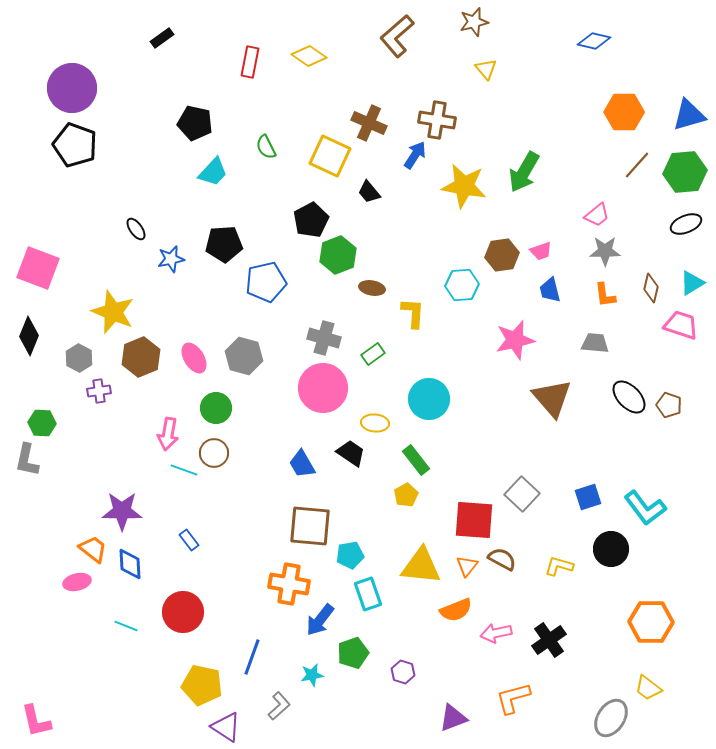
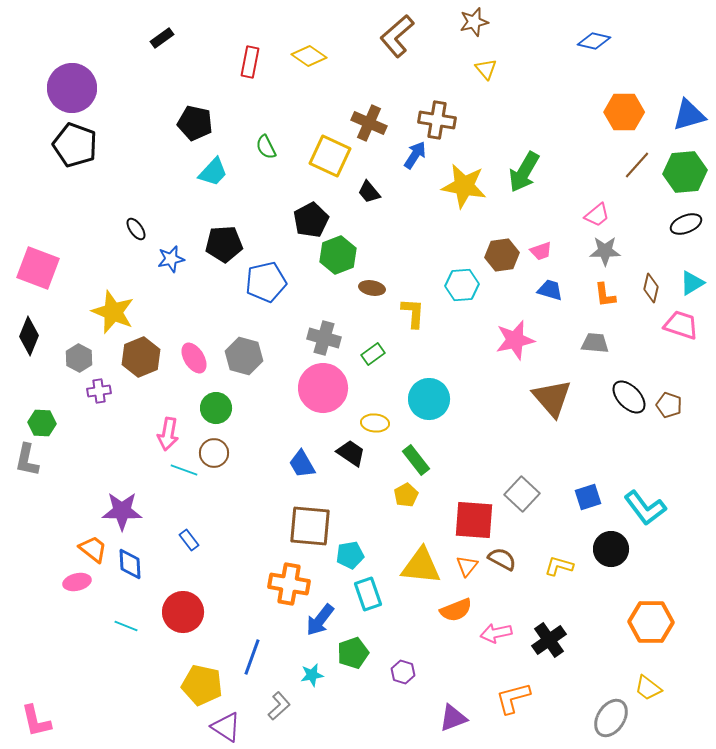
blue trapezoid at (550, 290): rotated 120 degrees clockwise
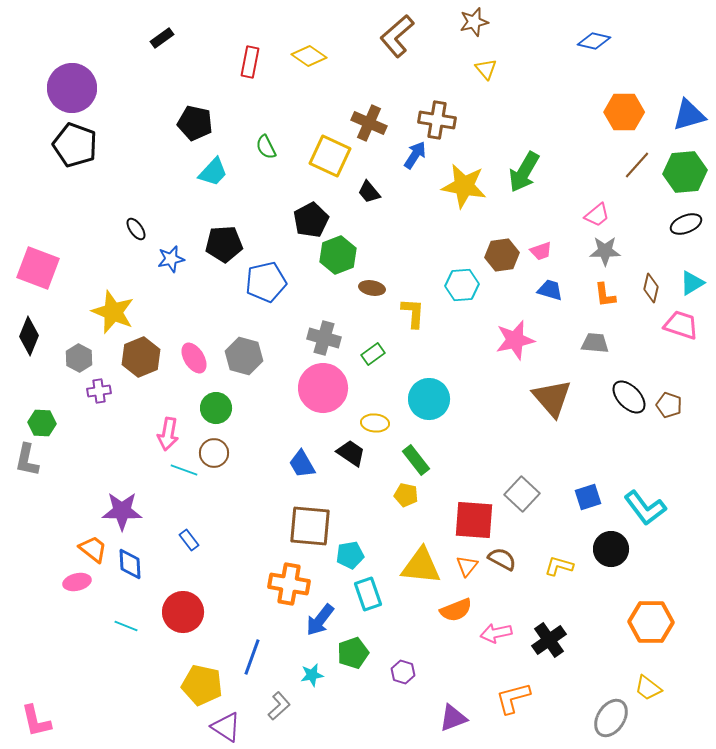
yellow pentagon at (406, 495): rotated 30 degrees counterclockwise
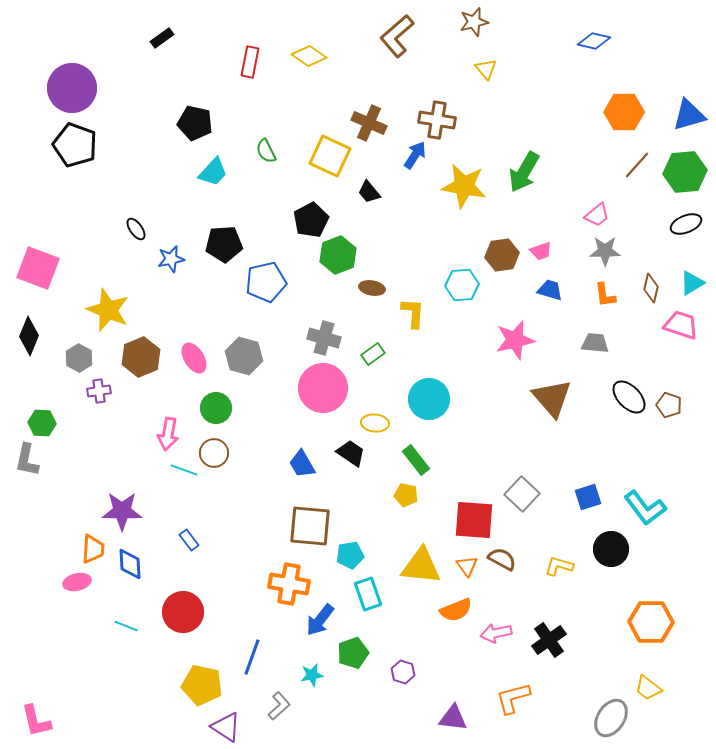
green semicircle at (266, 147): moved 4 px down
yellow star at (113, 312): moved 5 px left, 2 px up
orange trapezoid at (93, 549): rotated 56 degrees clockwise
orange triangle at (467, 566): rotated 15 degrees counterclockwise
purple triangle at (453, 718): rotated 28 degrees clockwise
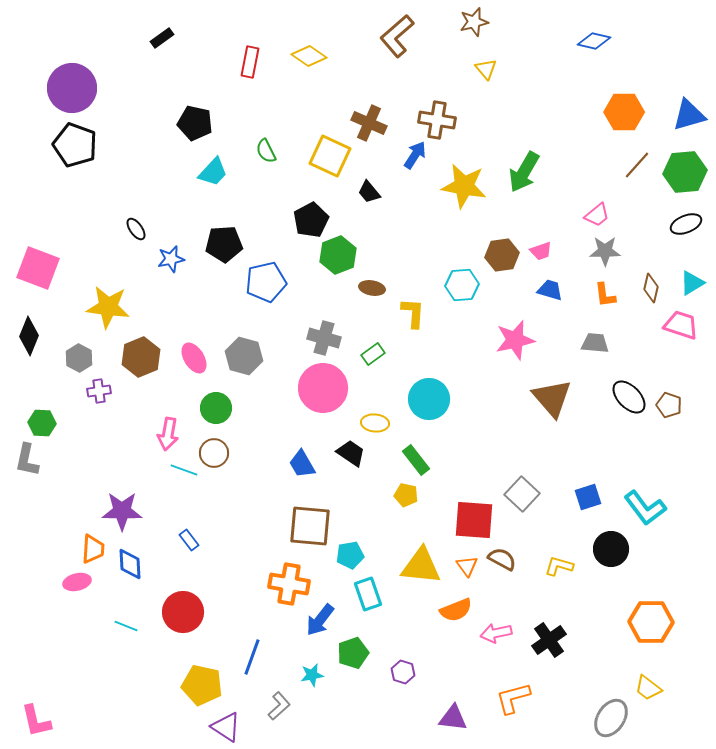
yellow star at (108, 310): moved 3 px up; rotated 15 degrees counterclockwise
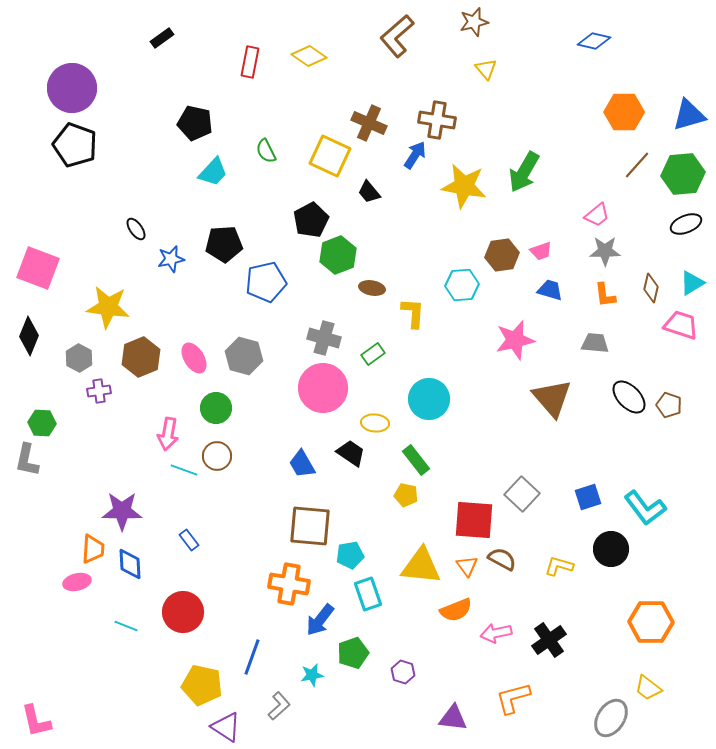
green hexagon at (685, 172): moved 2 px left, 2 px down
brown circle at (214, 453): moved 3 px right, 3 px down
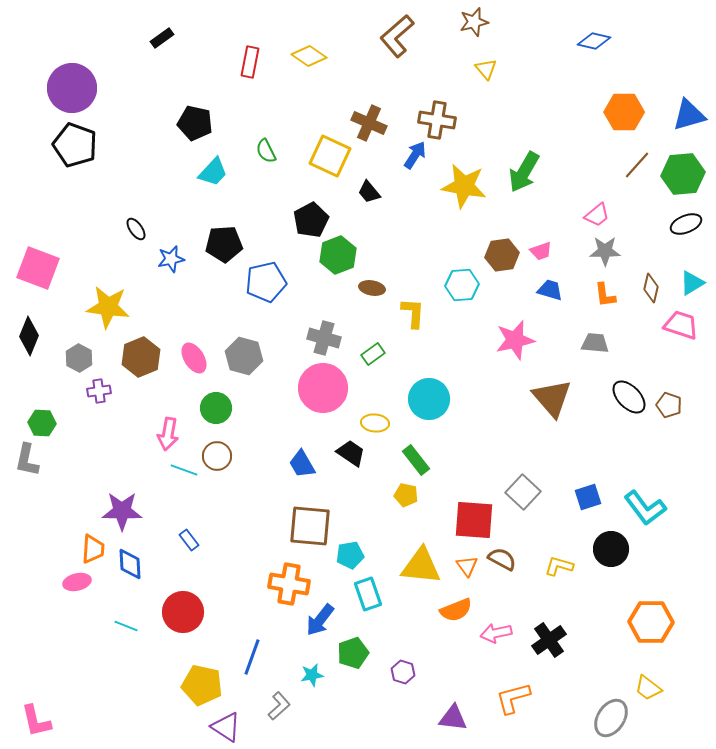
gray square at (522, 494): moved 1 px right, 2 px up
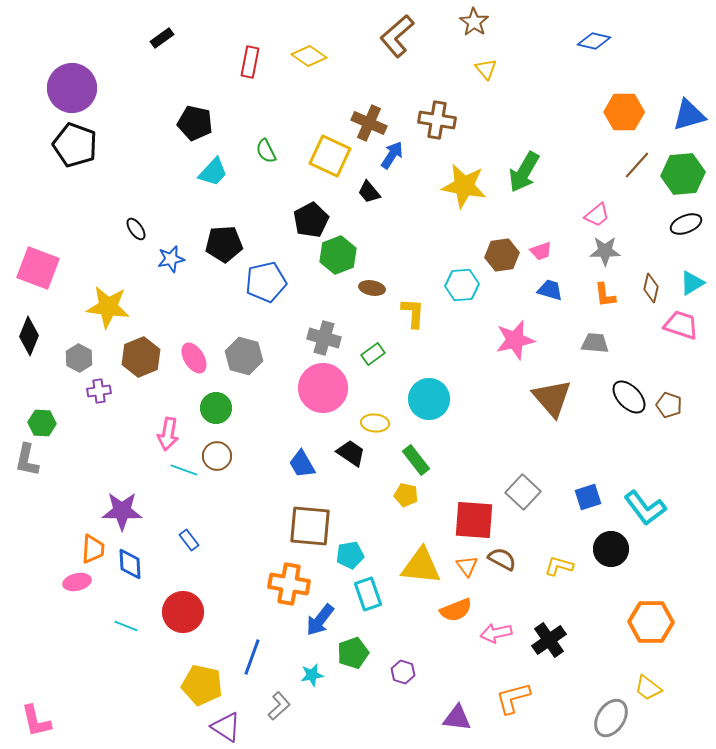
brown star at (474, 22): rotated 24 degrees counterclockwise
blue arrow at (415, 155): moved 23 px left
purple triangle at (453, 718): moved 4 px right
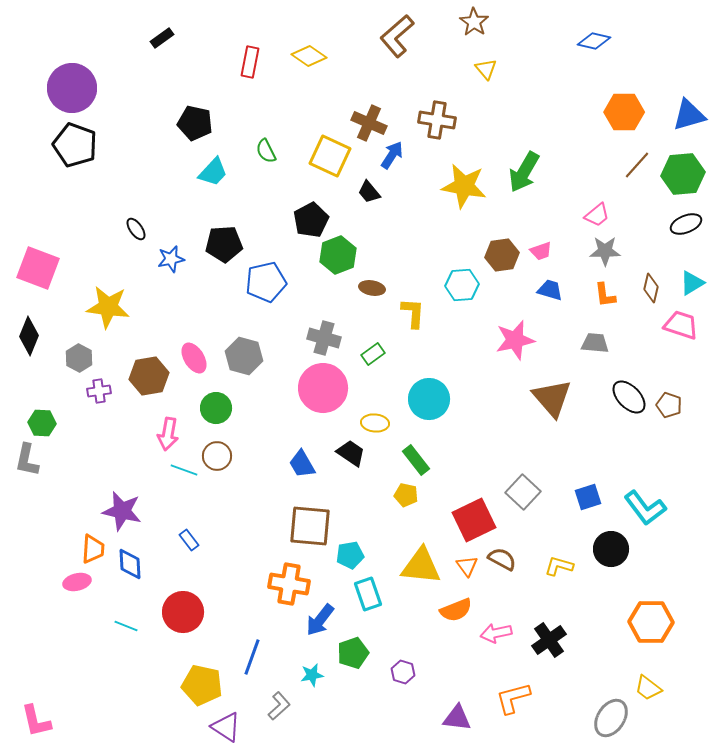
brown hexagon at (141, 357): moved 8 px right, 19 px down; rotated 12 degrees clockwise
purple star at (122, 511): rotated 12 degrees clockwise
red square at (474, 520): rotated 30 degrees counterclockwise
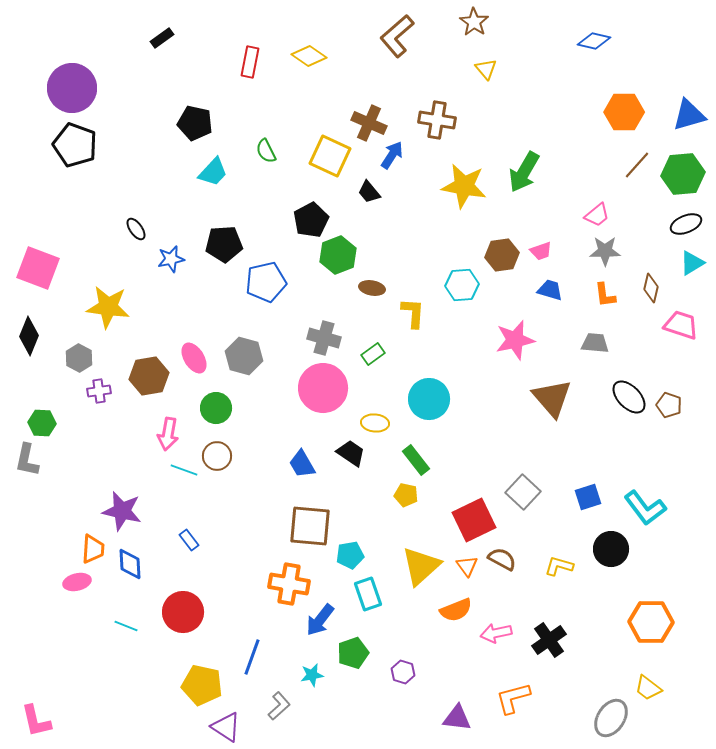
cyan triangle at (692, 283): moved 20 px up
yellow triangle at (421, 566): rotated 48 degrees counterclockwise
